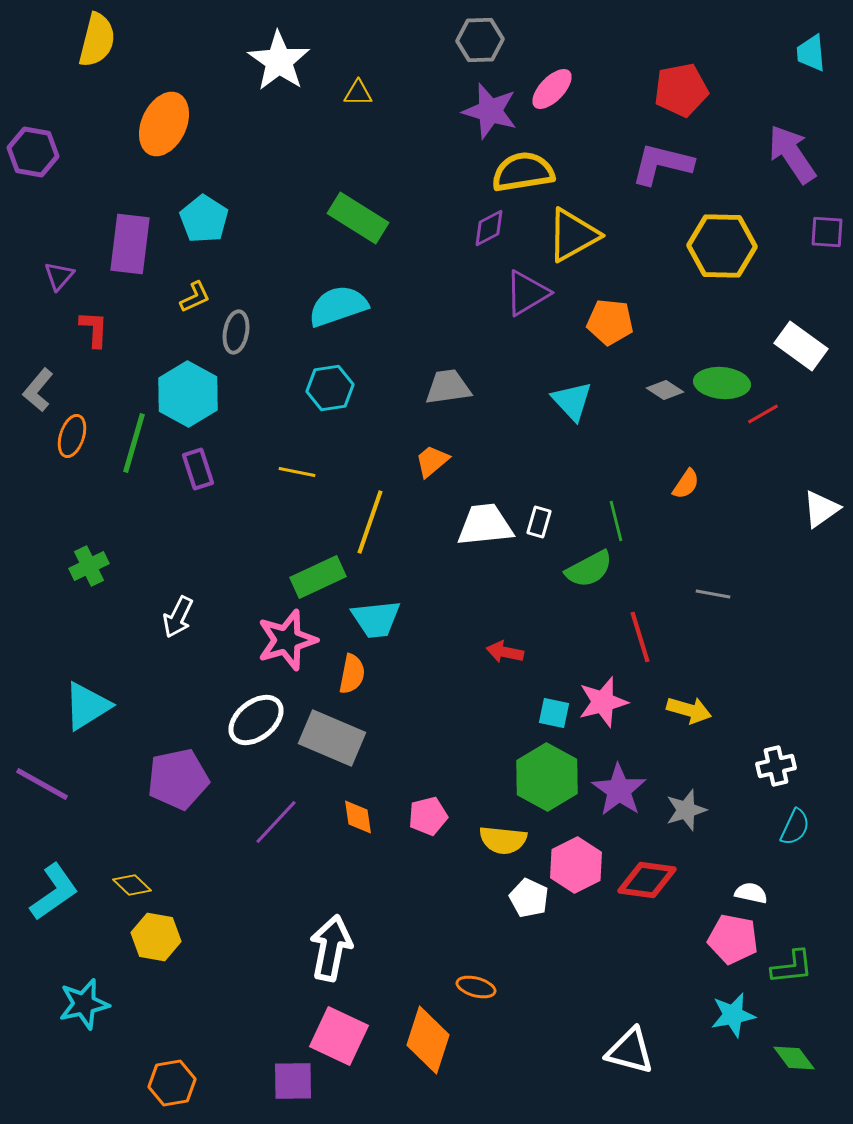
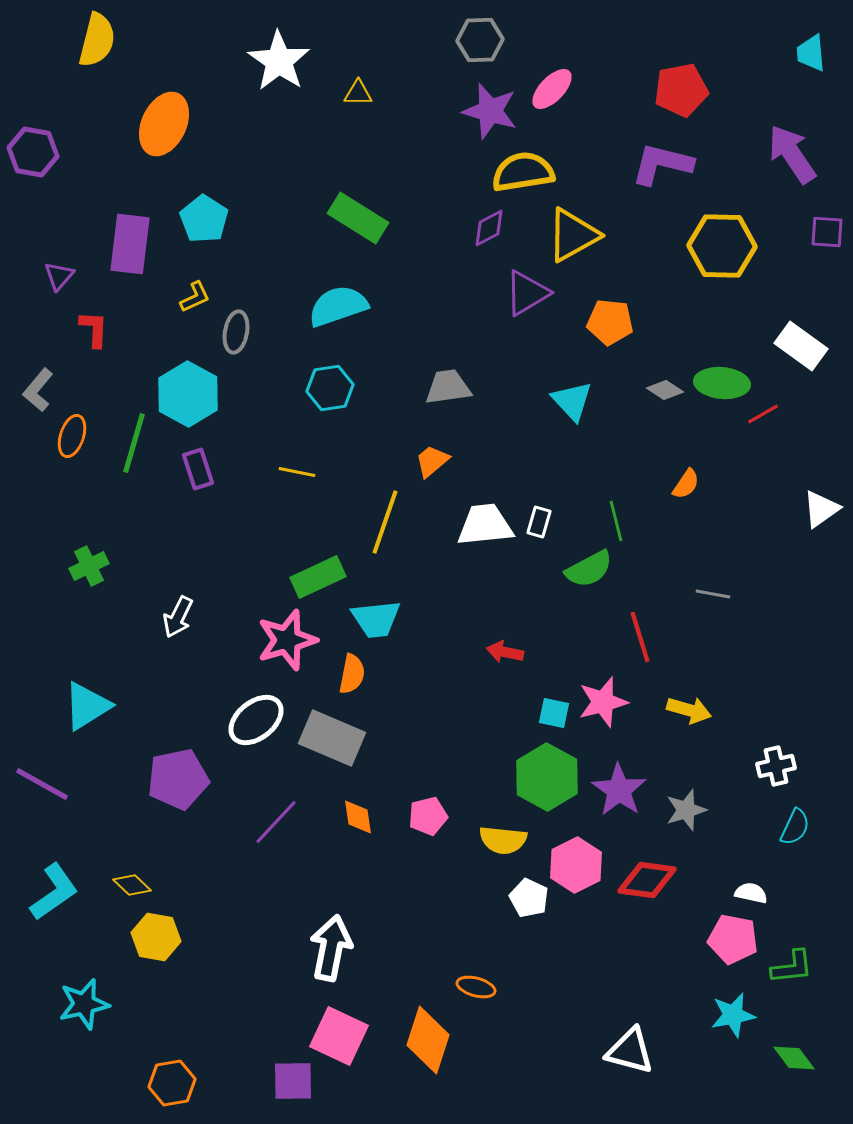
yellow line at (370, 522): moved 15 px right
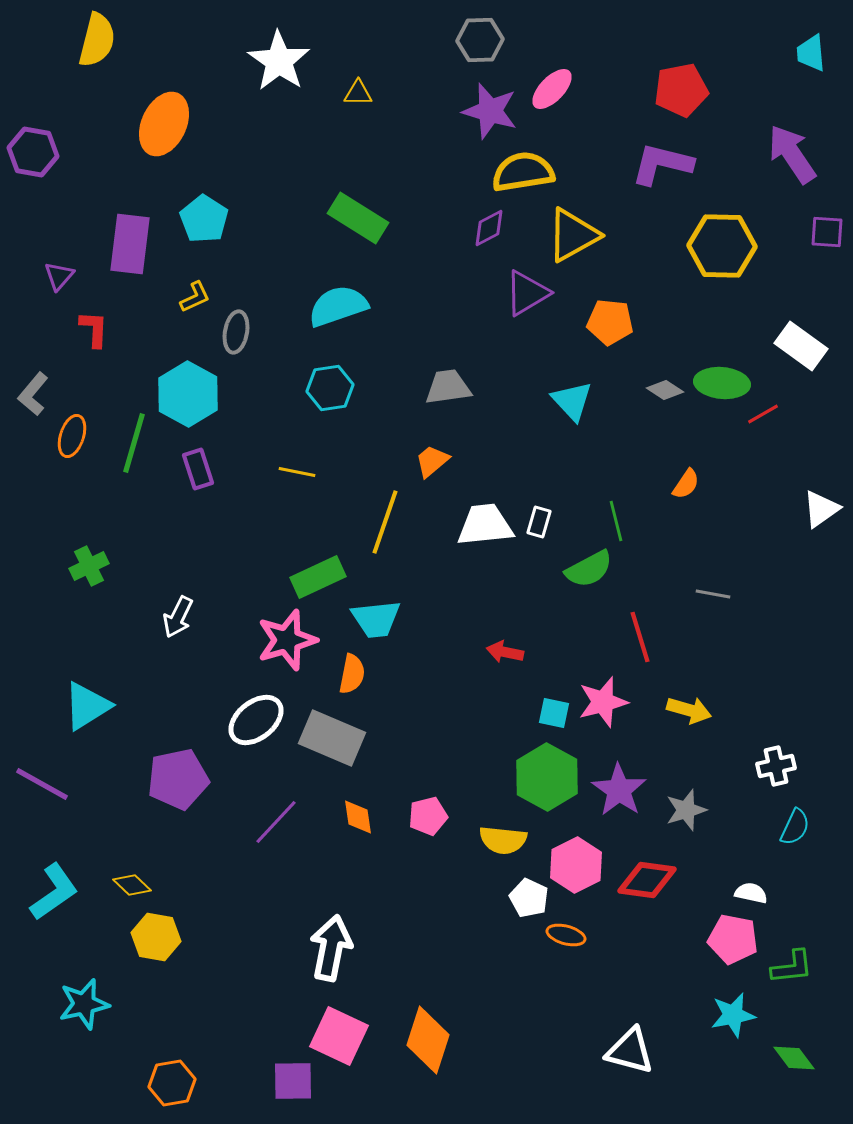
gray L-shape at (38, 390): moved 5 px left, 4 px down
orange ellipse at (476, 987): moved 90 px right, 52 px up
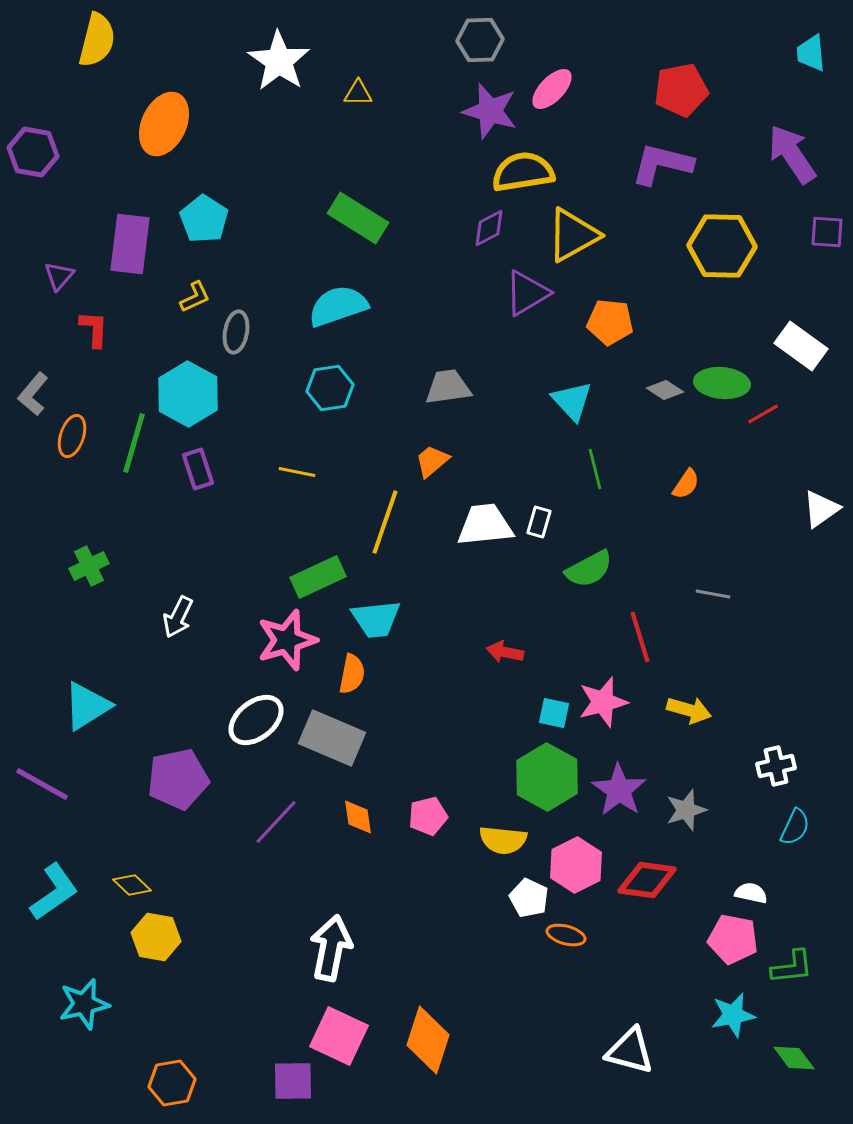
green line at (616, 521): moved 21 px left, 52 px up
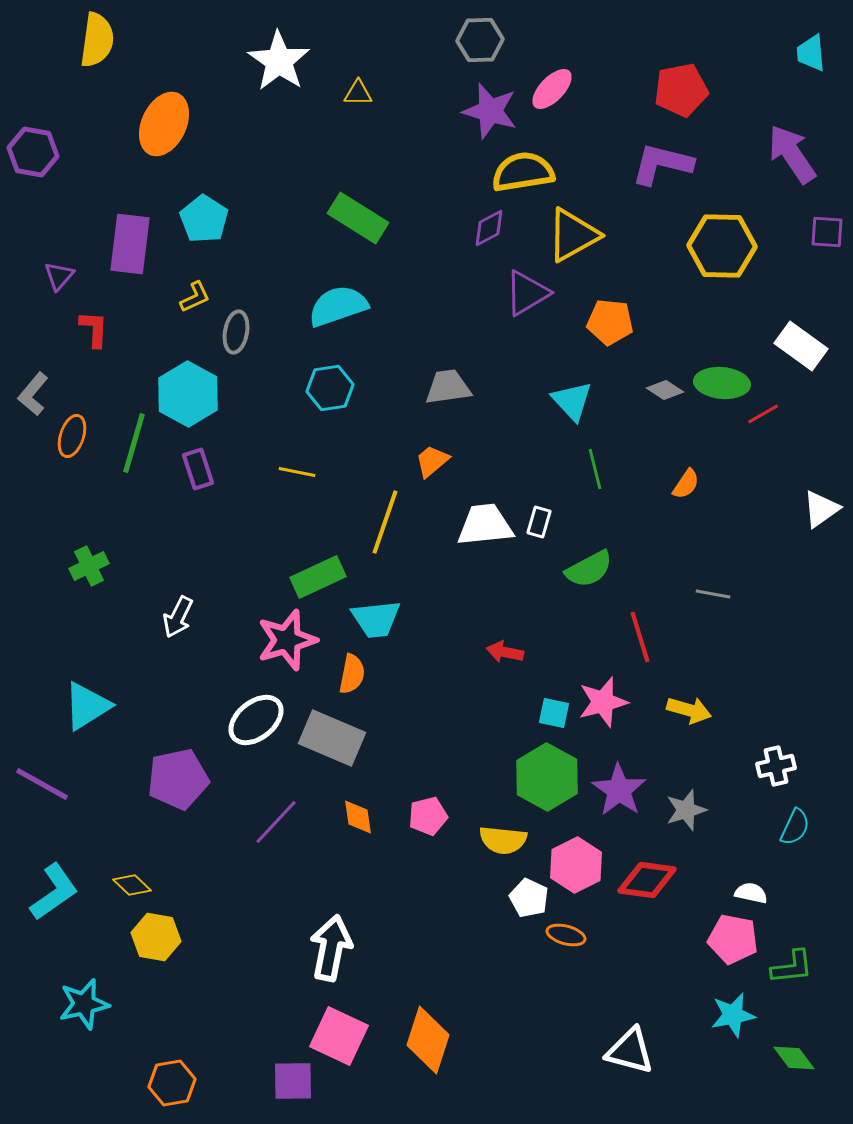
yellow semicircle at (97, 40): rotated 6 degrees counterclockwise
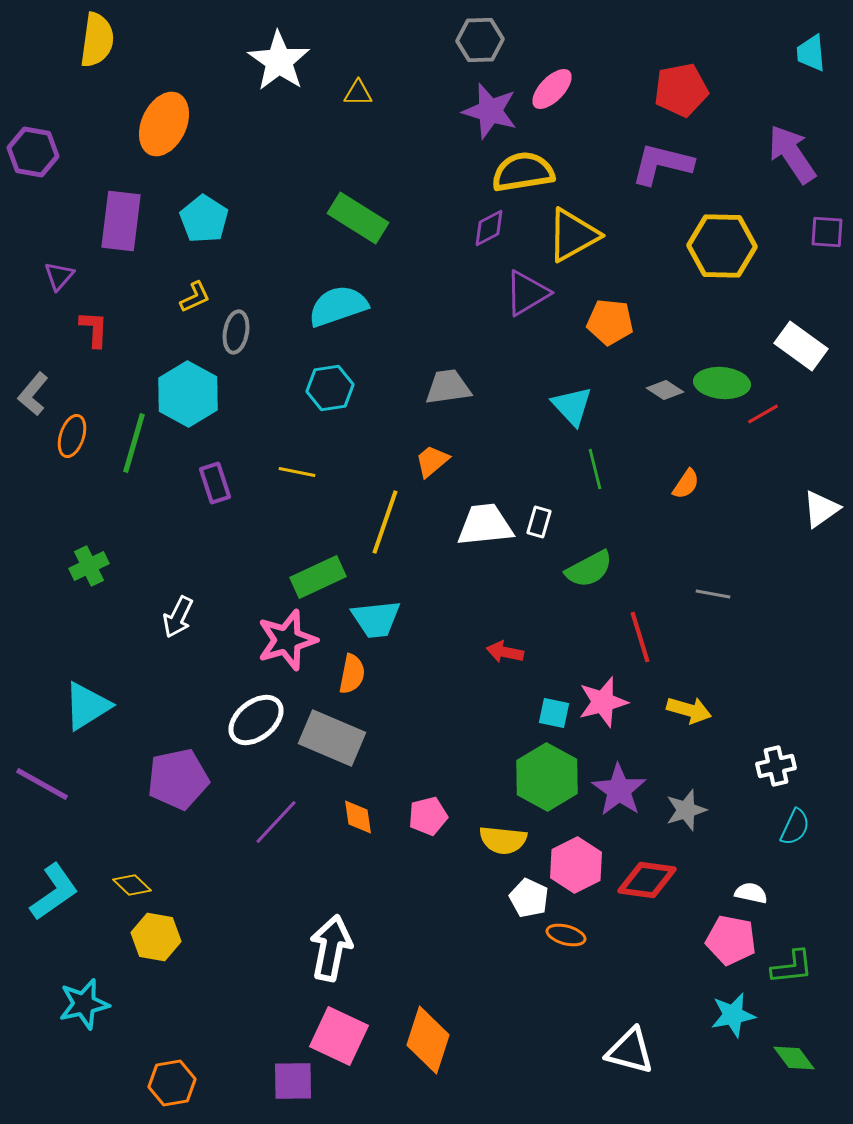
purple rectangle at (130, 244): moved 9 px left, 23 px up
cyan triangle at (572, 401): moved 5 px down
purple rectangle at (198, 469): moved 17 px right, 14 px down
pink pentagon at (733, 939): moved 2 px left, 1 px down
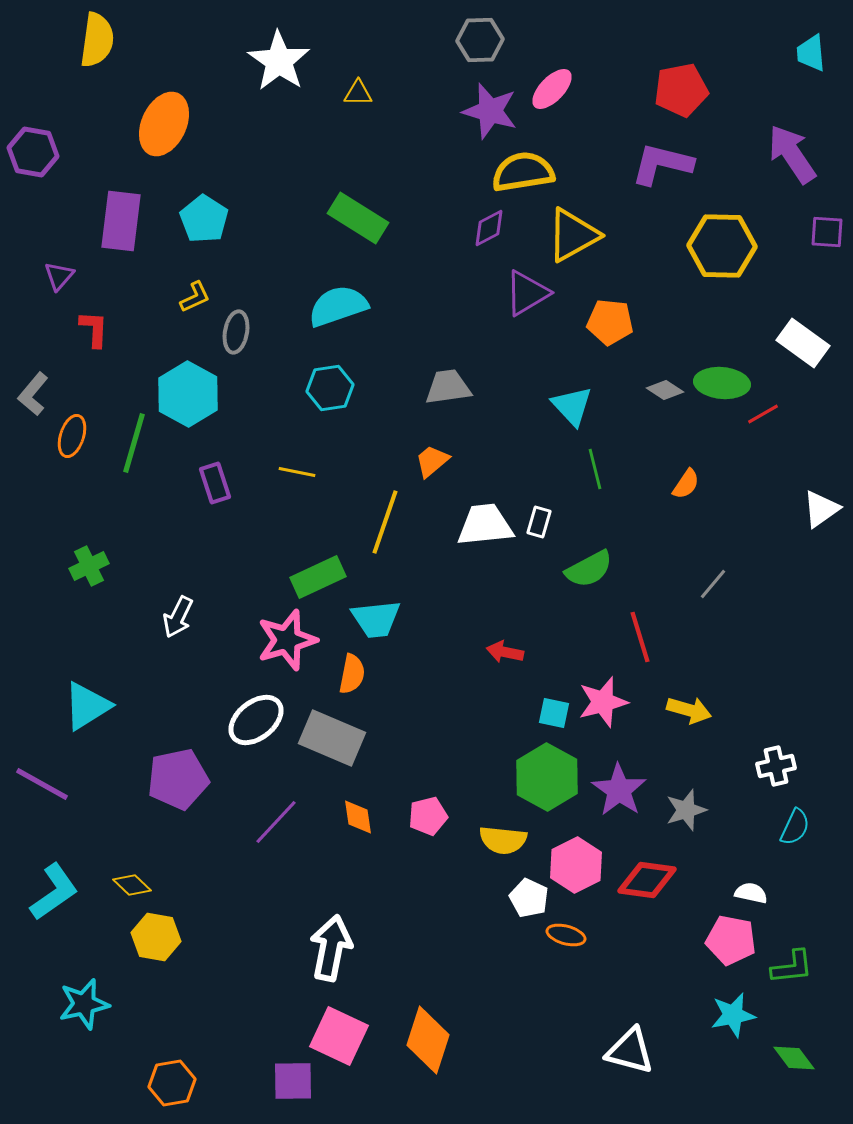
white rectangle at (801, 346): moved 2 px right, 3 px up
gray line at (713, 594): moved 10 px up; rotated 60 degrees counterclockwise
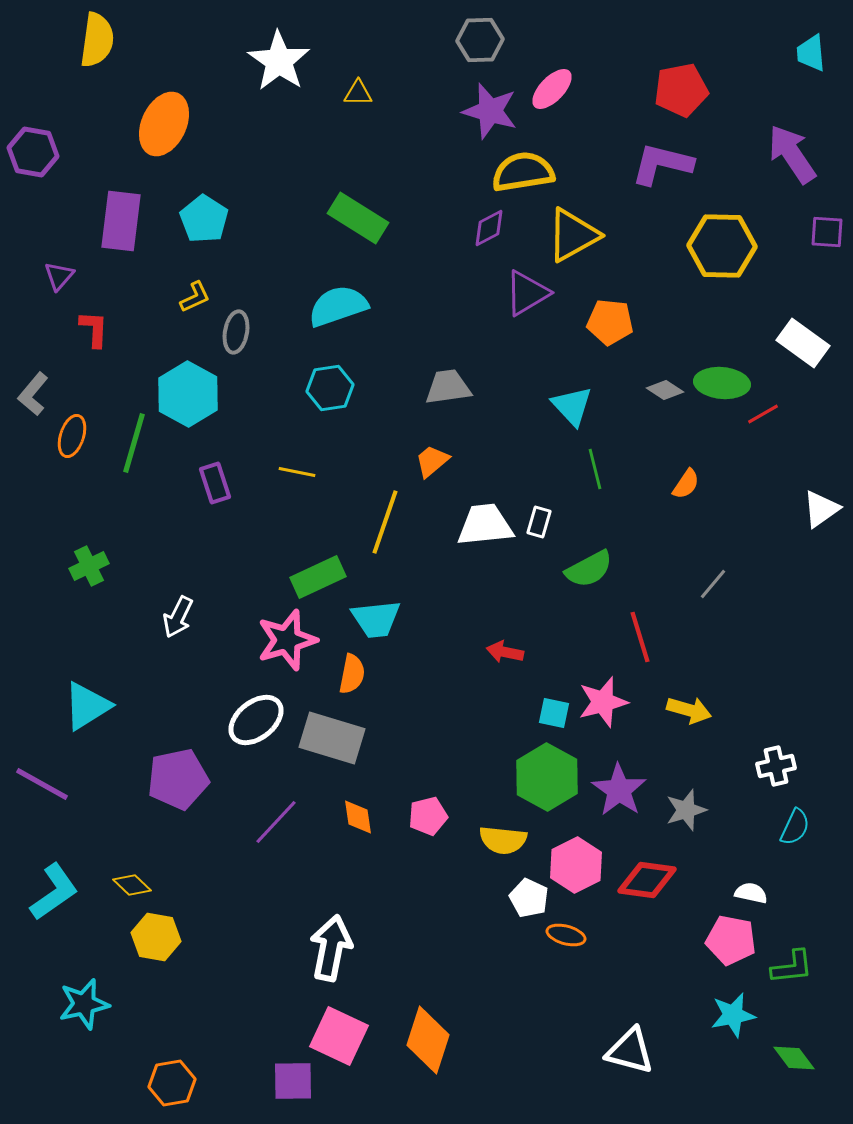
gray rectangle at (332, 738): rotated 6 degrees counterclockwise
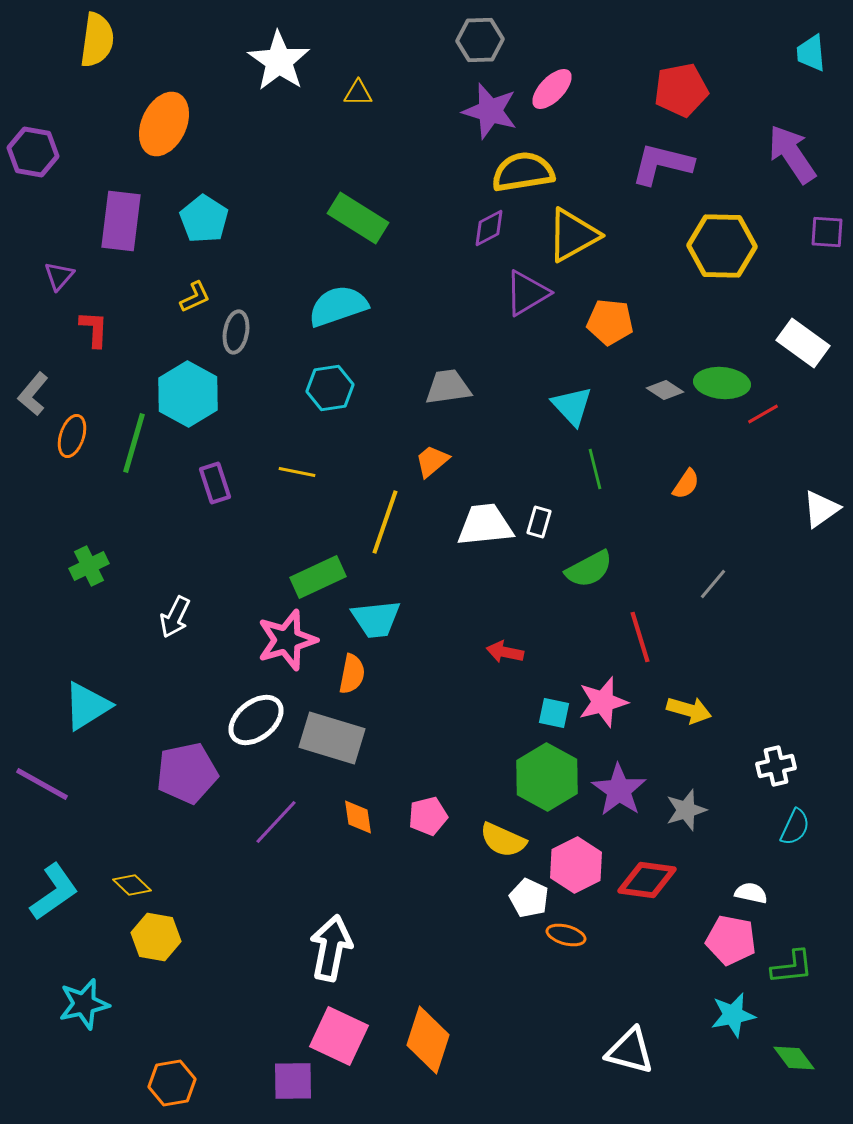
white arrow at (178, 617): moved 3 px left
purple pentagon at (178, 779): moved 9 px right, 6 px up
yellow semicircle at (503, 840): rotated 18 degrees clockwise
